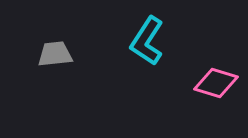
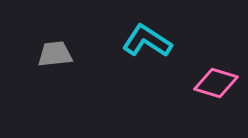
cyan L-shape: rotated 90 degrees clockwise
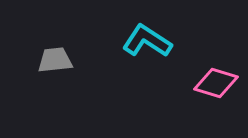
gray trapezoid: moved 6 px down
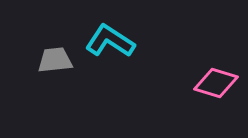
cyan L-shape: moved 37 px left
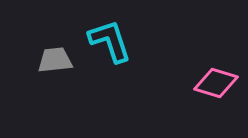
cyan L-shape: rotated 39 degrees clockwise
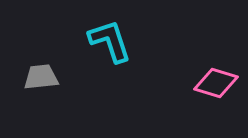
gray trapezoid: moved 14 px left, 17 px down
